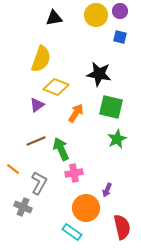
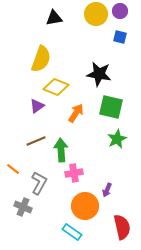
yellow circle: moved 1 px up
purple triangle: moved 1 px down
green arrow: moved 1 px down; rotated 20 degrees clockwise
orange circle: moved 1 px left, 2 px up
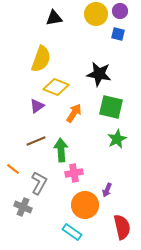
blue square: moved 2 px left, 3 px up
orange arrow: moved 2 px left
orange circle: moved 1 px up
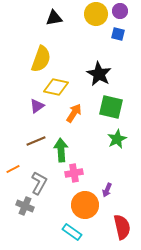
black star: rotated 20 degrees clockwise
yellow diamond: rotated 10 degrees counterclockwise
orange line: rotated 64 degrees counterclockwise
gray cross: moved 2 px right, 1 px up
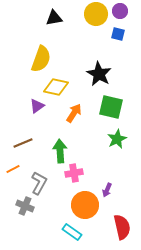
brown line: moved 13 px left, 2 px down
green arrow: moved 1 px left, 1 px down
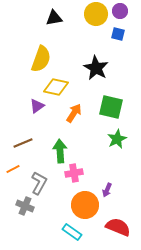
black star: moved 3 px left, 6 px up
red semicircle: moved 4 px left; rotated 55 degrees counterclockwise
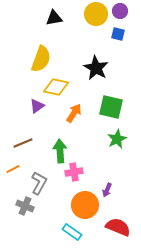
pink cross: moved 1 px up
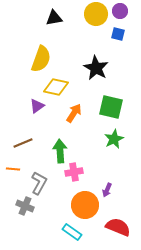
green star: moved 3 px left
orange line: rotated 32 degrees clockwise
